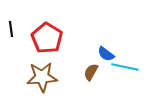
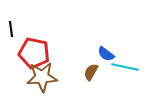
red pentagon: moved 13 px left, 15 px down; rotated 20 degrees counterclockwise
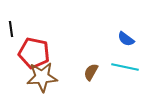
blue semicircle: moved 20 px right, 15 px up
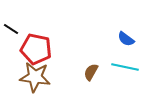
black line: rotated 49 degrees counterclockwise
red pentagon: moved 2 px right, 4 px up
brown star: moved 7 px left; rotated 12 degrees clockwise
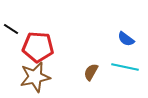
red pentagon: moved 2 px right, 2 px up; rotated 8 degrees counterclockwise
brown star: rotated 20 degrees counterclockwise
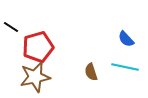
black line: moved 2 px up
blue semicircle: rotated 12 degrees clockwise
red pentagon: rotated 20 degrees counterclockwise
brown semicircle: rotated 48 degrees counterclockwise
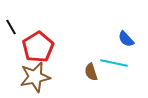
black line: rotated 28 degrees clockwise
red pentagon: rotated 16 degrees counterclockwise
cyan line: moved 11 px left, 4 px up
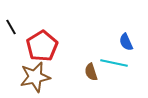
blue semicircle: moved 3 px down; rotated 18 degrees clockwise
red pentagon: moved 4 px right, 1 px up
